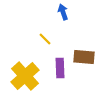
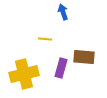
yellow line: rotated 40 degrees counterclockwise
purple rectangle: moved 1 px right; rotated 18 degrees clockwise
yellow cross: moved 1 px left, 2 px up; rotated 28 degrees clockwise
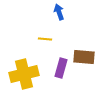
blue arrow: moved 4 px left
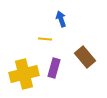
blue arrow: moved 2 px right, 7 px down
brown rectangle: moved 1 px right; rotated 45 degrees clockwise
purple rectangle: moved 7 px left
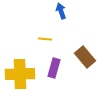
blue arrow: moved 8 px up
yellow cross: moved 4 px left; rotated 12 degrees clockwise
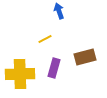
blue arrow: moved 2 px left
yellow line: rotated 32 degrees counterclockwise
brown rectangle: rotated 65 degrees counterclockwise
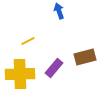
yellow line: moved 17 px left, 2 px down
purple rectangle: rotated 24 degrees clockwise
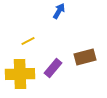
blue arrow: rotated 49 degrees clockwise
purple rectangle: moved 1 px left
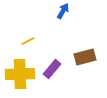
blue arrow: moved 4 px right
purple rectangle: moved 1 px left, 1 px down
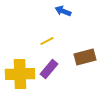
blue arrow: rotated 98 degrees counterclockwise
yellow line: moved 19 px right
purple rectangle: moved 3 px left
